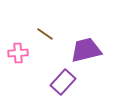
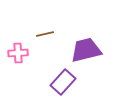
brown line: rotated 48 degrees counterclockwise
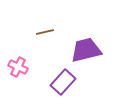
brown line: moved 2 px up
pink cross: moved 14 px down; rotated 30 degrees clockwise
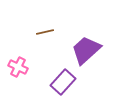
purple trapezoid: rotated 28 degrees counterclockwise
